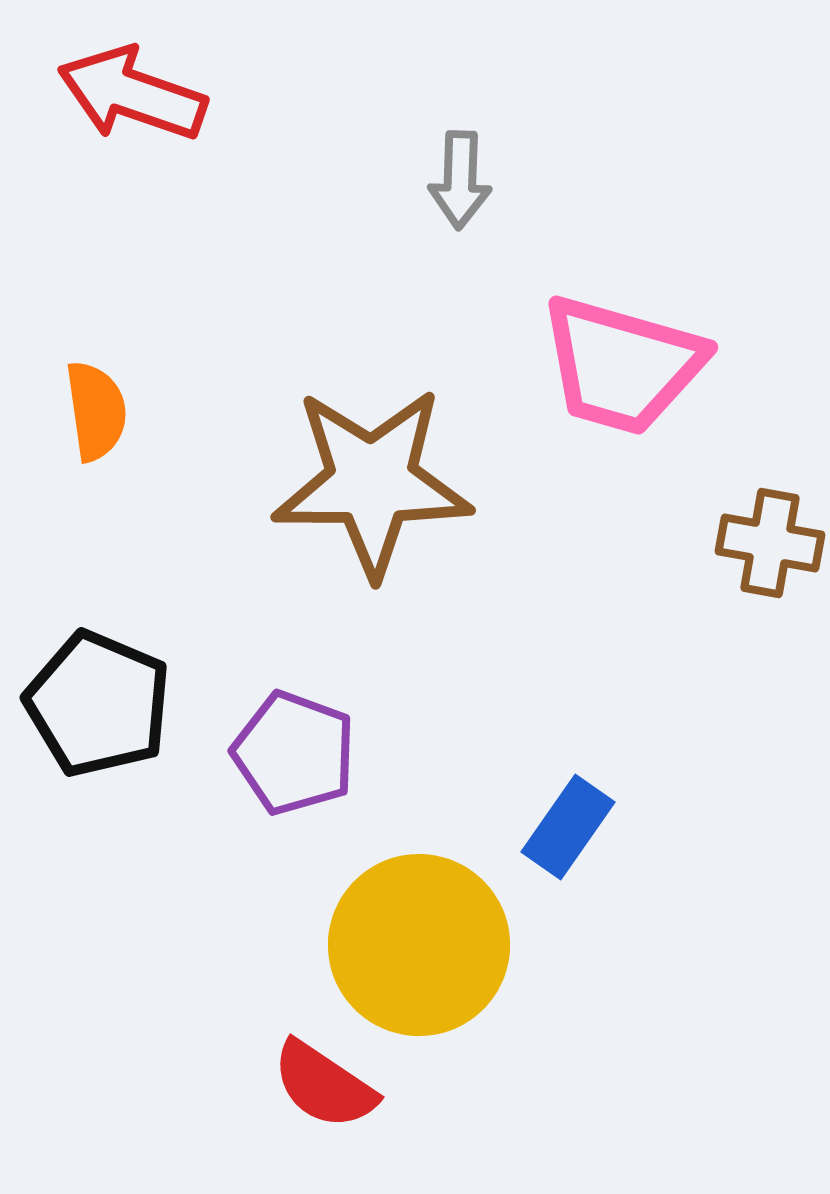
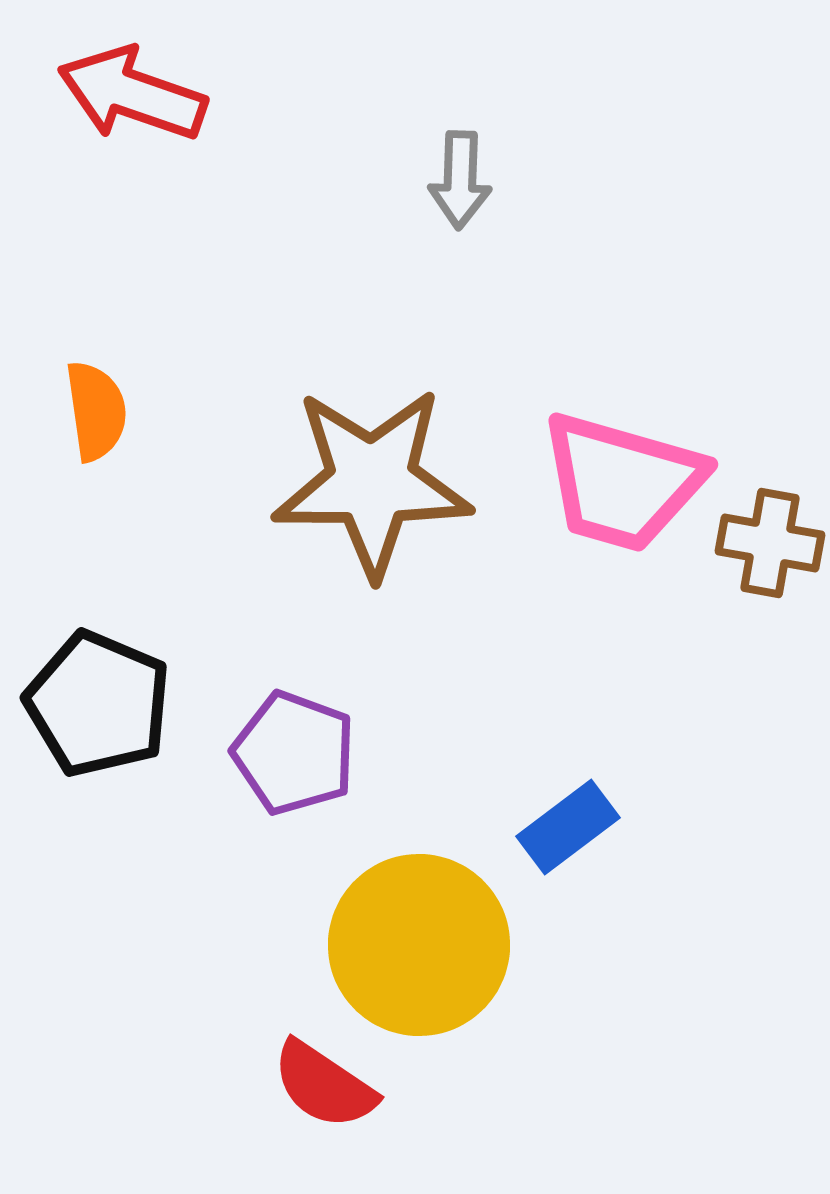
pink trapezoid: moved 117 px down
blue rectangle: rotated 18 degrees clockwise
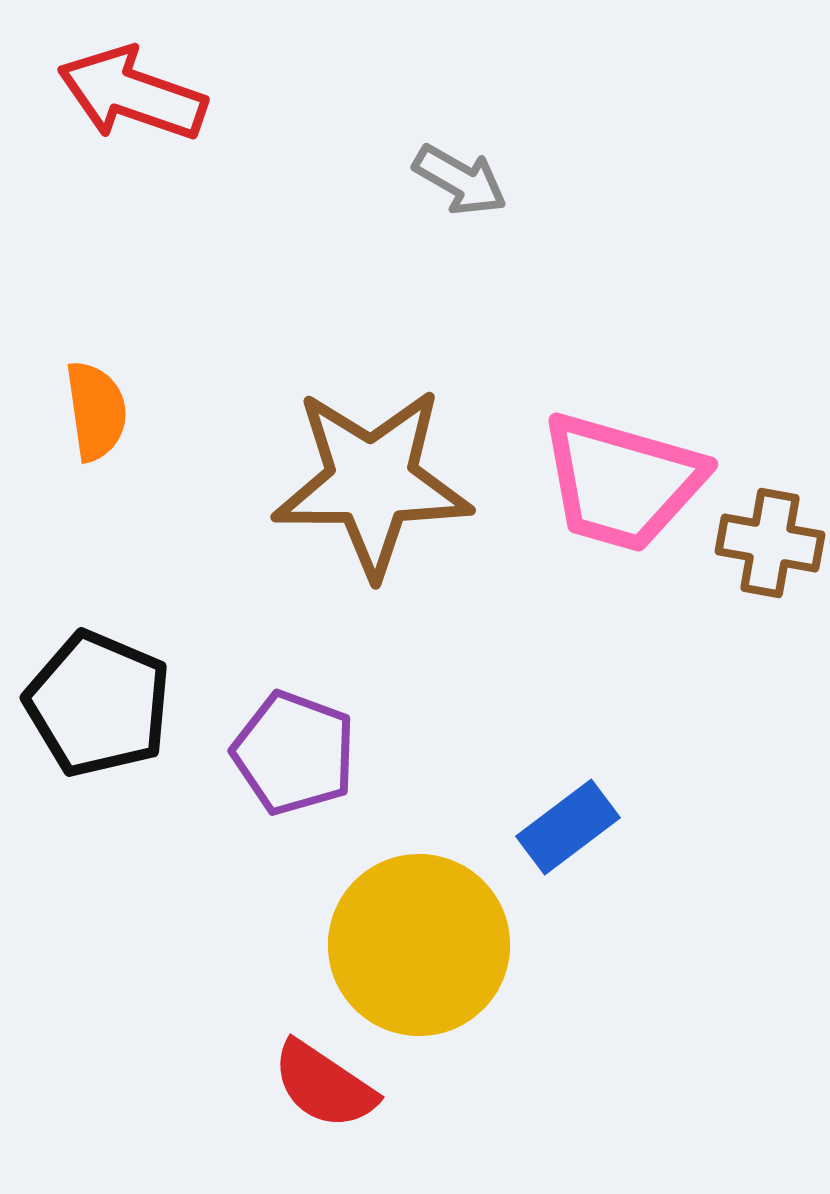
gray arrow: rotated 62 degrees counterclockwise
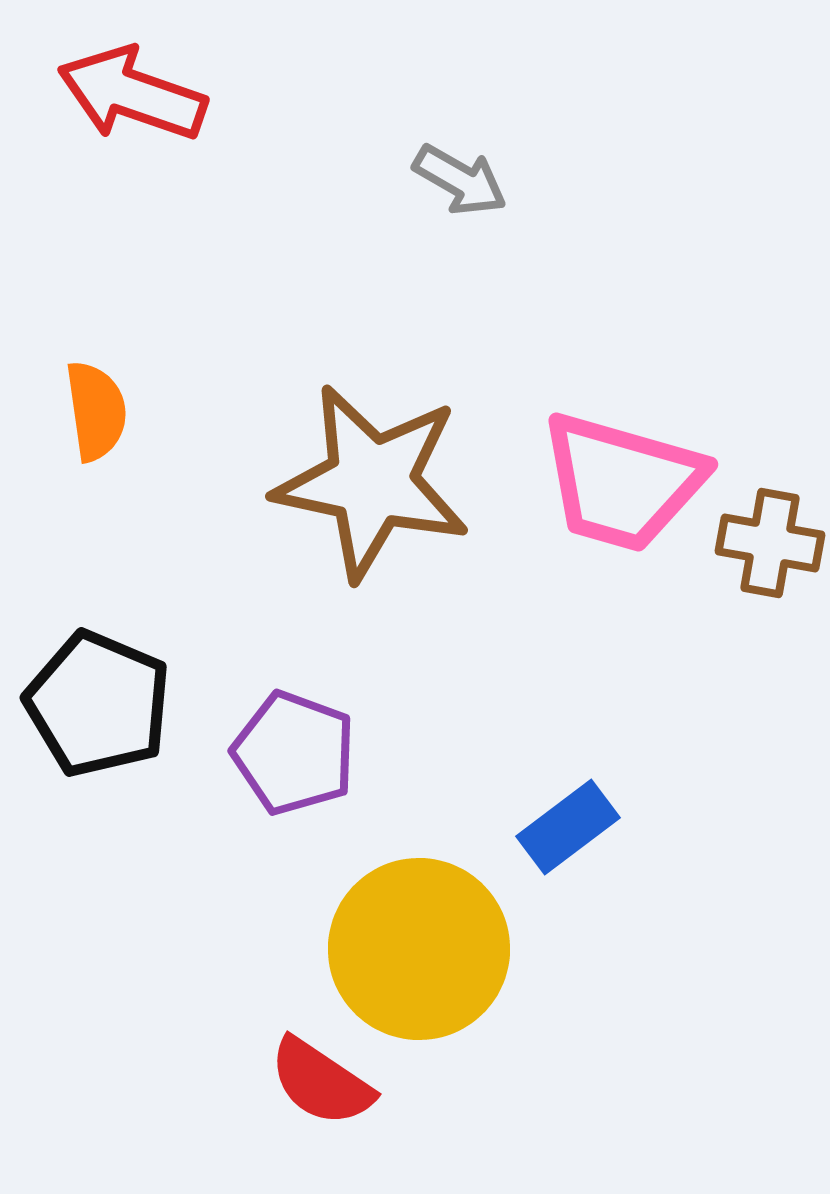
brown star: rotated 12 degrees clockwise
yellow circle: moved 4 px down
red semicircle: moved 3 px left, 3 px up
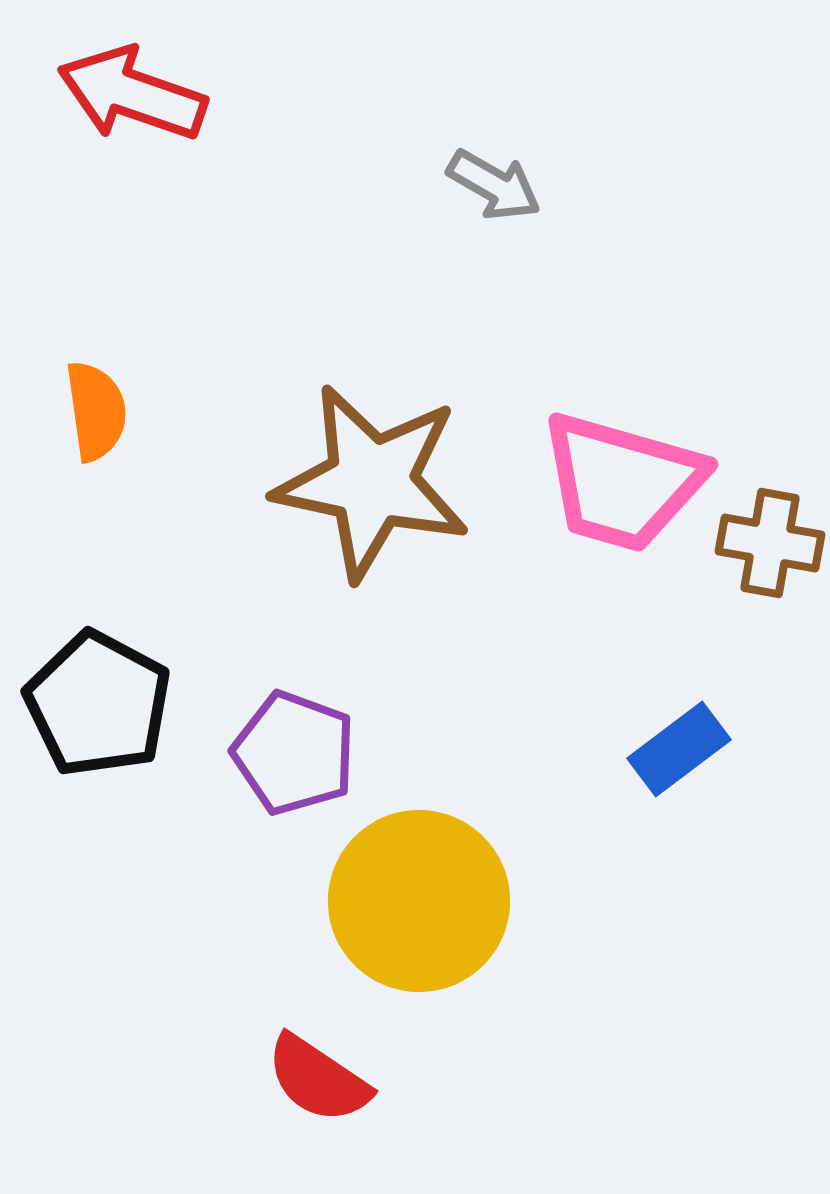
gray arrow: moved 34 px right, 5 px down
black pentagon: rotated 5 degrees clockwise
blue rectangle: moved 111 px right, 78 px up
yellow circle: moved 48 px up
red semicircle: moved 3 px left, 3 px up
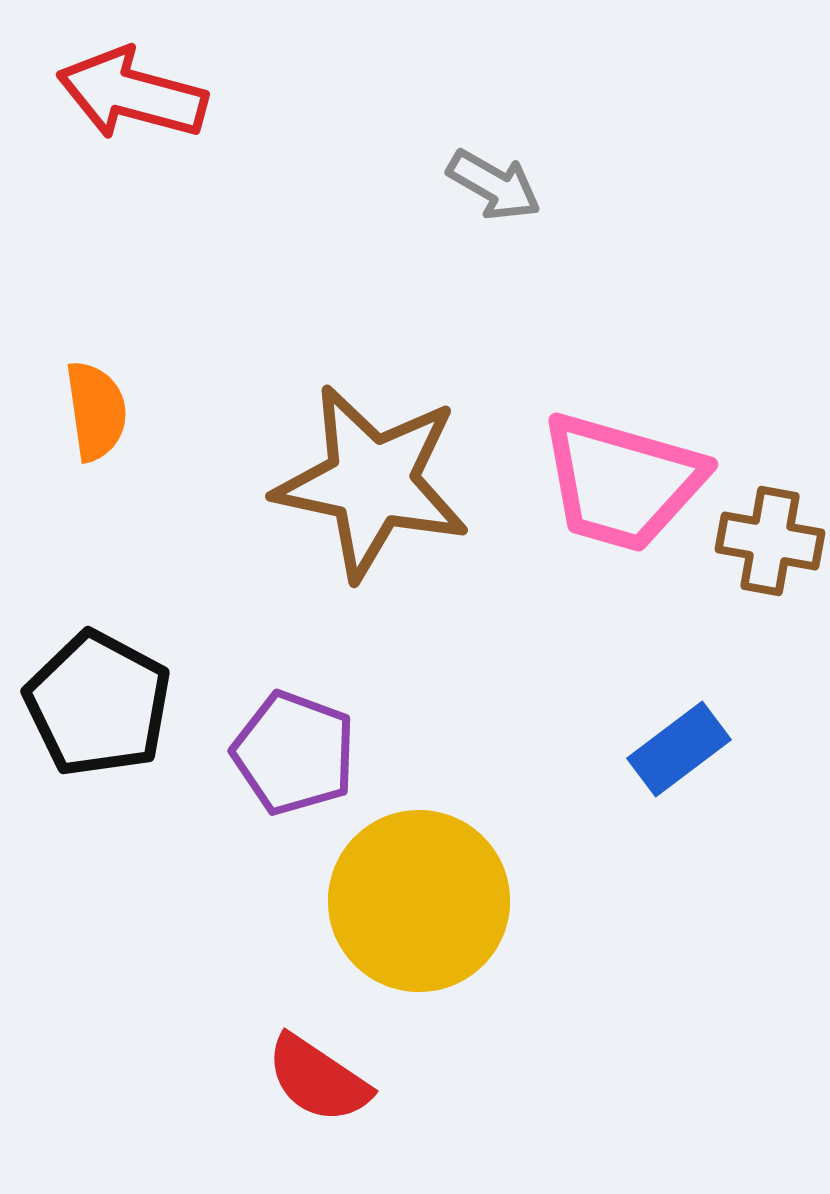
red arrow: rotated 4 degrees counterclockwise
brown cross: moved 2 px up
